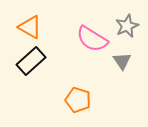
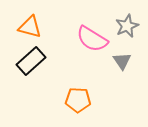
orange triangle: rotated 15 degrees counterclockwise
orange pentagon: rotated 15 degrees counterclockwise
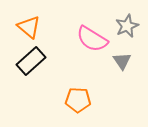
orange triangle: moved 1 px left; rotated 25 degrees clockwise
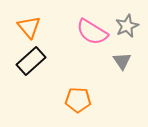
orange triangle: rotated 10 degrees clockwise
pink semicircle: moved 7 px up
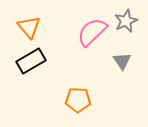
gray star: moved 1 px left, 5 px up
pink semicircle: rotated 104 degrees clockwise
black rectangle: rotated 12 degrees clockwise
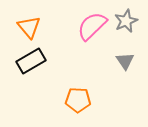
pink semicircle: moved 6 px up
gray triangle: moved 3 px right
